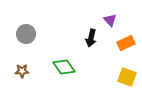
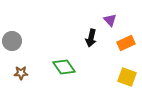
gray circle: moved 14 px left, 7 px down
brown star: moved 1 px left, 2 px down
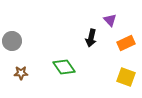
yellow square: moved 1 px left
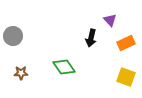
gray circle: moved 1 px right, 5 px up
